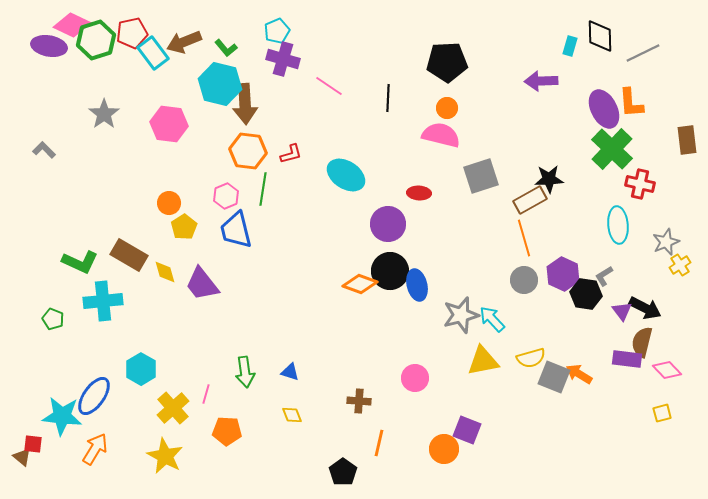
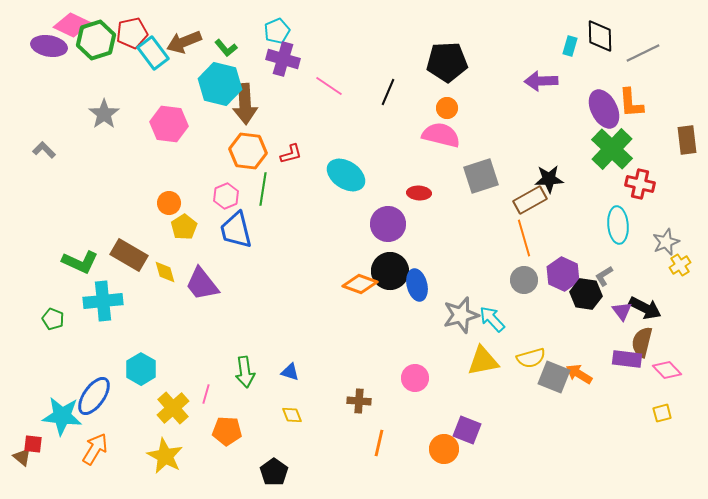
black line at (388, 98): moved 6 px up; rotated 20 degrees clockwise
black pentagon at (343, 472): moved 69 px left
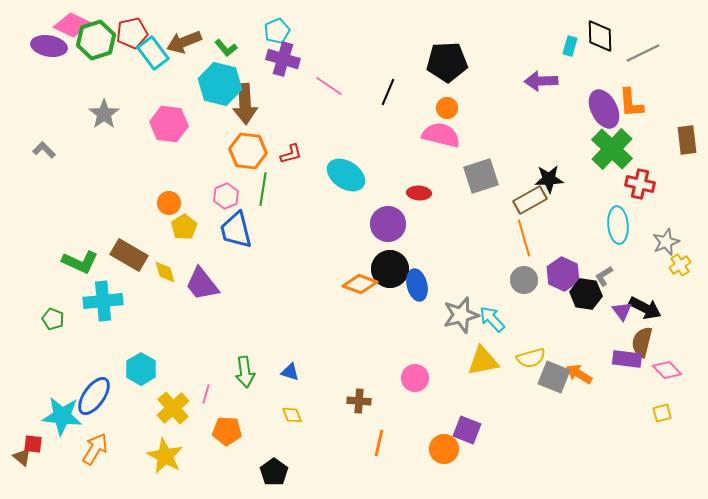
black circle at (390, 271): moved 2 px up
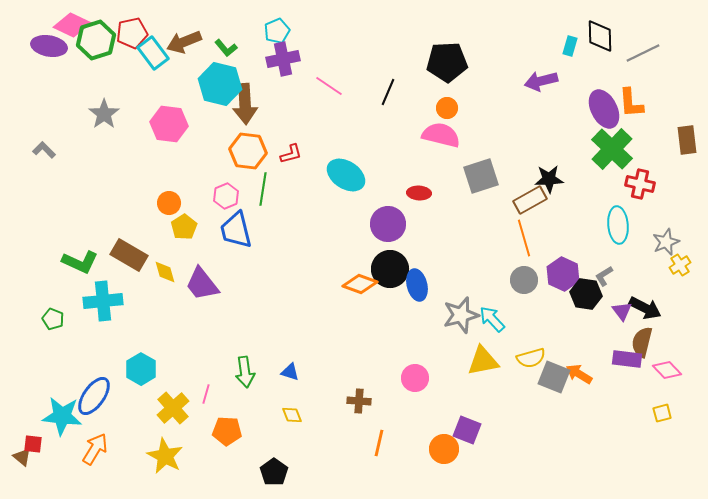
purple cross at (283, 59): rotated 28 degrees counterclockwise
purple arrow at (541, 81): rotated 12 degrees counterclockwise
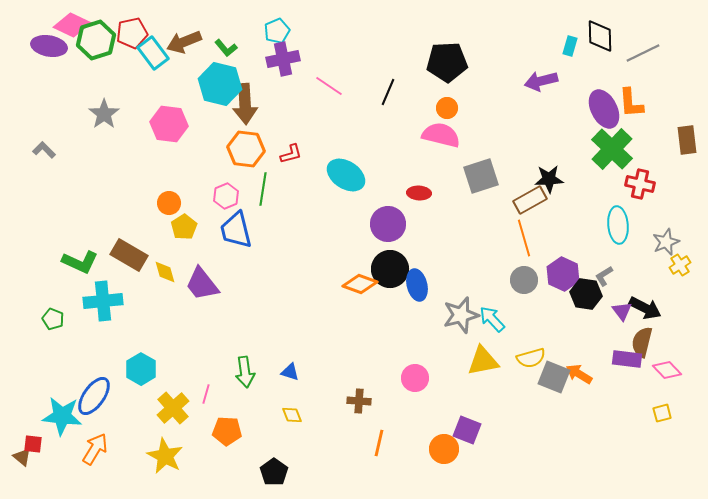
orange hexagon at (248, 151): moved 2 px left, 2 px up
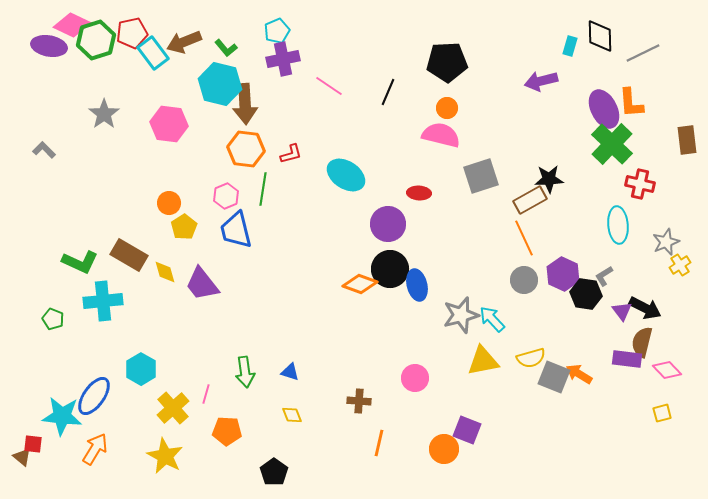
green cross at (612, 149): moved 5 px up
orange line at (524, 238): rotated 9 degrees counterclockwise
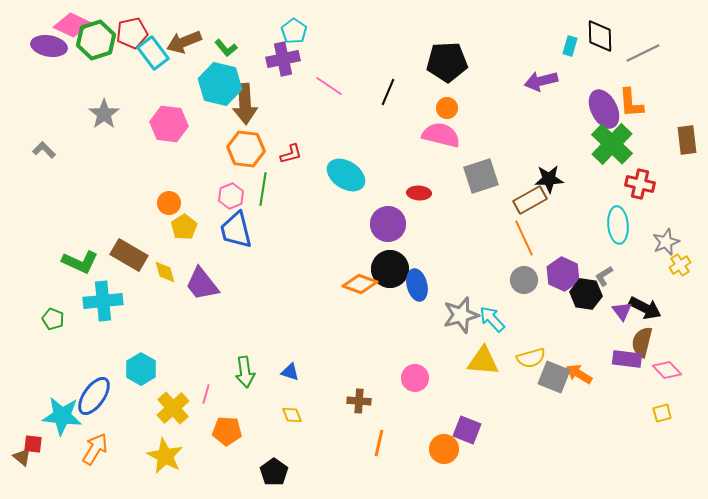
cyan pentagon at (277, 31): moved 17 px right; rotated 15 degrees counterclockwise
pink hexagon at (226, 196): moved 5 px right
yellow triangle at (483, 361): rotated 16 degrees clockwise
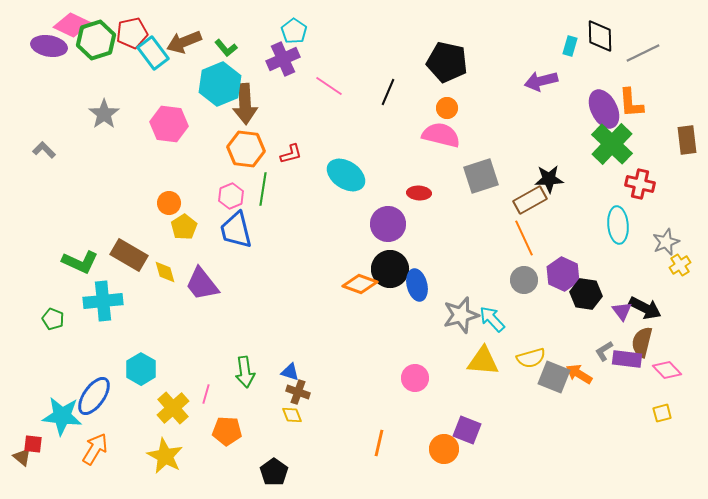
purple cross at (283, 59): rotated 12 degrees counterclockwise
black pentagon at (447, 62): rotated 15 degrees clockwise
cyan hexagon at (220, 84): rotated 24 degrees clockwise
gray L-shape at (604, 276): moved 75 px down
brown cross at (359, 401): moved 61 px left, 9 px up; rotated 15 degrees clockwise
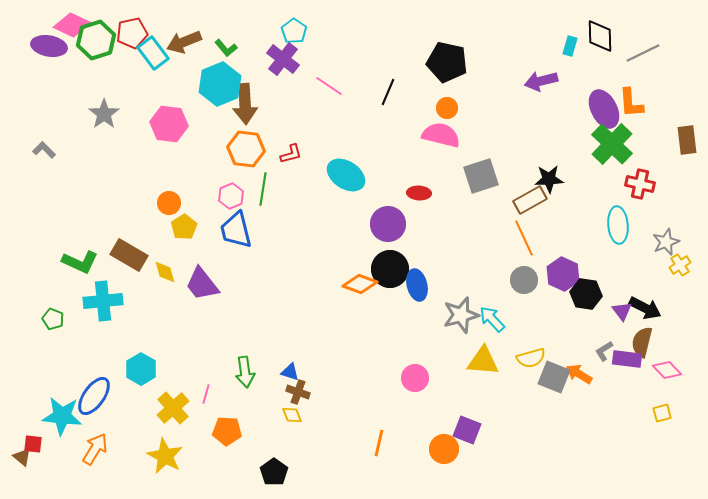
purple cross at (283, 59): rotated 28 degrees counterclockwise
